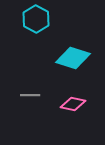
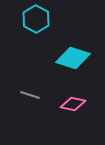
gray line: rotated 18 degrees clockwise
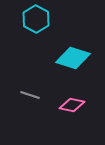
pink diamond: moved 1 px left, 1 px down
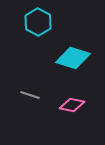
cyan hexagon: moved 2 px right, 3 px down
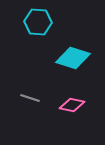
cyan hexagon: rotated 24 degrees counterclockwise
gray line: moved 3 px down
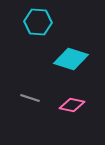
cyan diamond: moved 2 px left, 1 px down
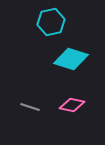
cyan hexagon: moved 13 px right; rotated 16 degrees counterclockwise
gray line: moved 9 px down
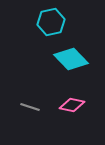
cyan diamond: rotated 28 degrees clockwise
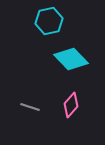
cyan hexagon: moved 2 px left, 1 px up
pink diamond: moved 1 px left; rotated 60 degrees counterclockwise
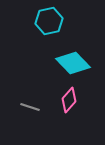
cyan diamond: moved 2 px right, 4 px down
pink diamond: moved 2 px left, 5 px up
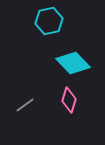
pink diamond: rotated 25 degrees counterclockwise
gray line: moved 5 px left, 2 px up; rotated 54 degrees counterclockwise
